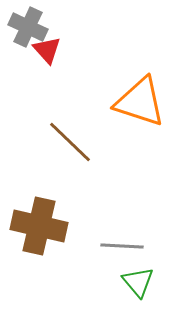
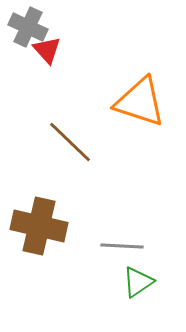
green triangle: rotated 36 degrees clockwise
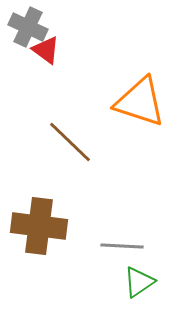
red triangle: moved 1 px left; rotated 12 degrees counterclockwise
brown cross: rotated 6 degrees counterclockwise
green triangle: moved 1 px right
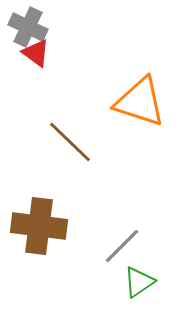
red triangle: moved 10 px left, 3 px down
gray line: rotated 48 degrees counterclockwise
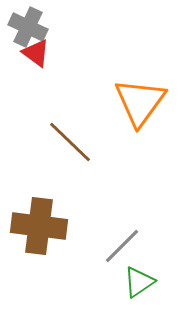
orange triangle: rotated 48 degrees clockwise
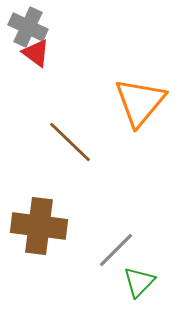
orange triangle: rotated 4 degrees clockwise
gray line: moved 6 px left, 4 px down
green triangle: rotated 12 degrees counterclockwise
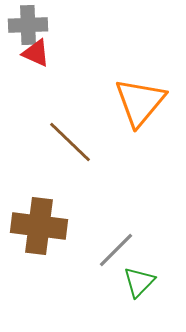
gray cross: moved 2 px up; rotated 27 degrees counterclockwise
red triangle: rotated 12 degrees counterclockwise
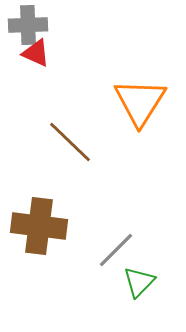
orange triangle: rotated 8 degrees counterclockwise
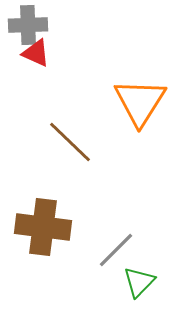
brown cross: moved 4 px right, 1 px down
